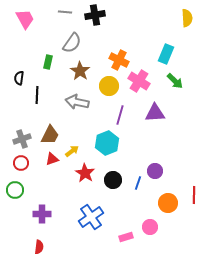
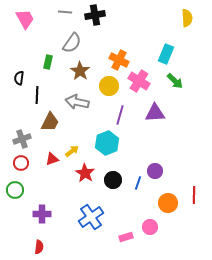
brown trapezoid: moved 13 px up
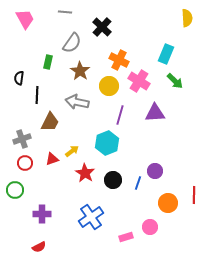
black cross: moved 7 px right, 12 px down; rotated 36 degrees counterclockwise
red circle: moved 4 px right
red semicircle: rotated 56 degrees clockwise
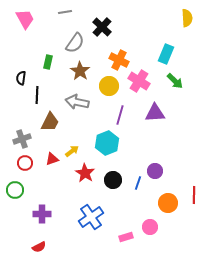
gray line: rotated 16 degrees counterclockwise
gray semicircle: moved 3 px right
black semicircle: moved 2 px right
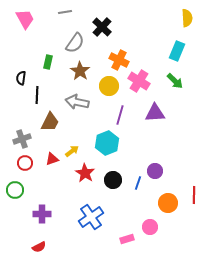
cyan rectangle: moved 11 px right, 3 px up
pink rectangle: moved 1 px right, 2 px down
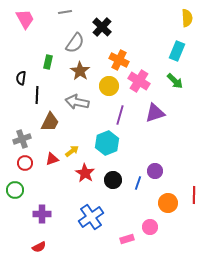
purple triangle: rotated 15 degrees counterclockwise
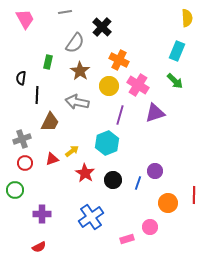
pink cross: moved 1 px left, 4 px down
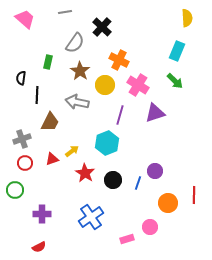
pink trapezoid: rotated 20 degrees counterclockwise
yellow circle: moved 4 px left, 1 px up
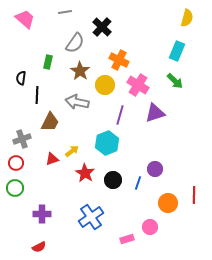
yellow semicircle: rotated 18 degrees clockwise
red circle: moved 9 px left
purple circle: moved 2 px up
green circle: moved 2 px up
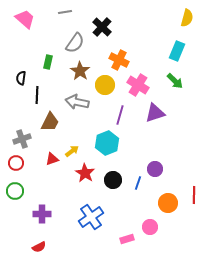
green circle: moved 3 px down
